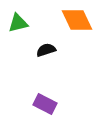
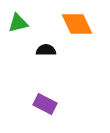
orange diamond: moved 4 px down
black semicircle: rotated 18 degrees clockwise
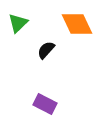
green triangle: rotated 30 degrees counterclockwise
black semicircle: rotated 48 degrees counterclockwise
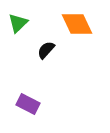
purple rectangle: moved 17 px left
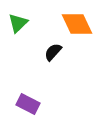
black semicircle: moved 7 px right, 2 px down
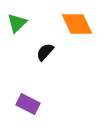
green triangle: moved 1 px left
black semicircle: moved 8 px left
